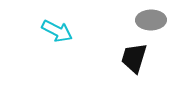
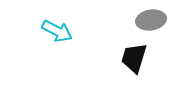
gray ellipse: rotated 8 degrees counterclockwise
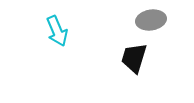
cyan arrow: rotated 40 degrees clockwise
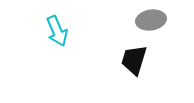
black trapezoid: moved 2 px down
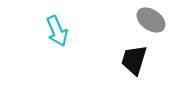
gray ellipse: rotated 44 degrees clockwise
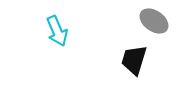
gray ellipse: moved 3 px right, 1 px down
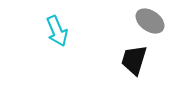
gray ellipse: moved 4 px left
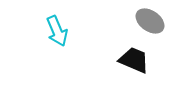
black trapezoid: rotated 96 degrees clockwise
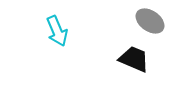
black trapezoid: moved 1 px up
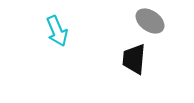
black trapezoid: rotated 108 degrees counterclockwise
